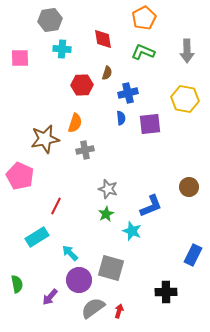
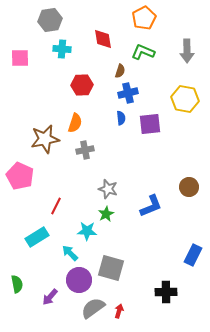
brown semicircle: moved 13 px right, 2 px up
cyan star: moved 45 px left; rotated 18 degrees counterclockwise
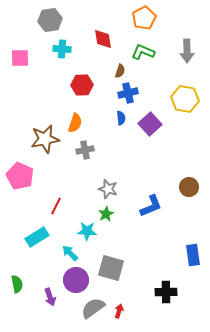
purple square: rotated 35 degrees counterclockwise
blue rectangle: rotated 35 degrees counterclockwise
purple circle: moved 3 px left
purple arrow: rotated 60 degrees counterclockwise
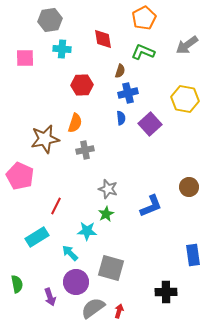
gray arrow: moved 6 px up; rotated 55 degrees clockwise
pink square: moved 5 px right
purple circle: moved 2 px down
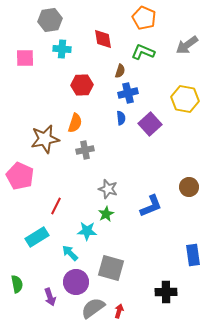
orange pentagon: rotated 20 degrees counterclockwise
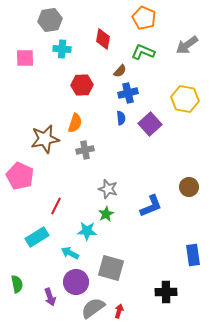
red diamond: rotated 20 degrees clockwise
brown semicircle: rotated 24 degrees clockwise
cyan arrow: rotated 18 degrees counterclockwise
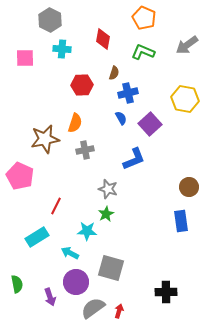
gray hexagon: rotated 25 degrees counterclockwise
brown semicircle: moved 6 px left, 2 px down; rotated 24 degrees counterclockwise
blue semicircle: rotated 24 degrees counterclockwise
blue L-shape: moved 17 px left, 47 px up
blue rectangle: moved 12 px left, 34 px up
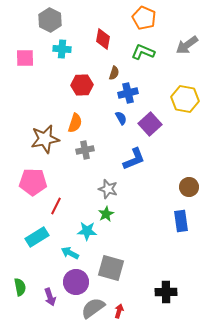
pink pentagon: moved 13 px right, 6 px down; rotated 24 degrees counterclockwise
green semicircle: moved 3 px right, 3 px down
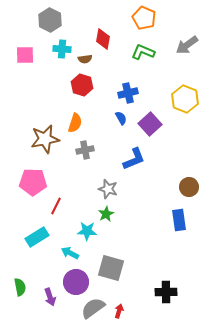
pink square: moved 3 px up
brown semicircle: moved 29 px left, 14 px up; rotated 64 degrees clockwise
red hexagon: rotated 20 degrees clockwise
yellow hexagon: rotated 12 degrees clockwise
blue rectangle: moved 2 px left, 1 px up
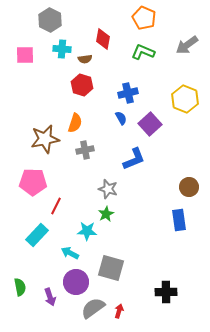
cyan rectangle: moved 2 px up; rotated 15 degrees counterclockwise
